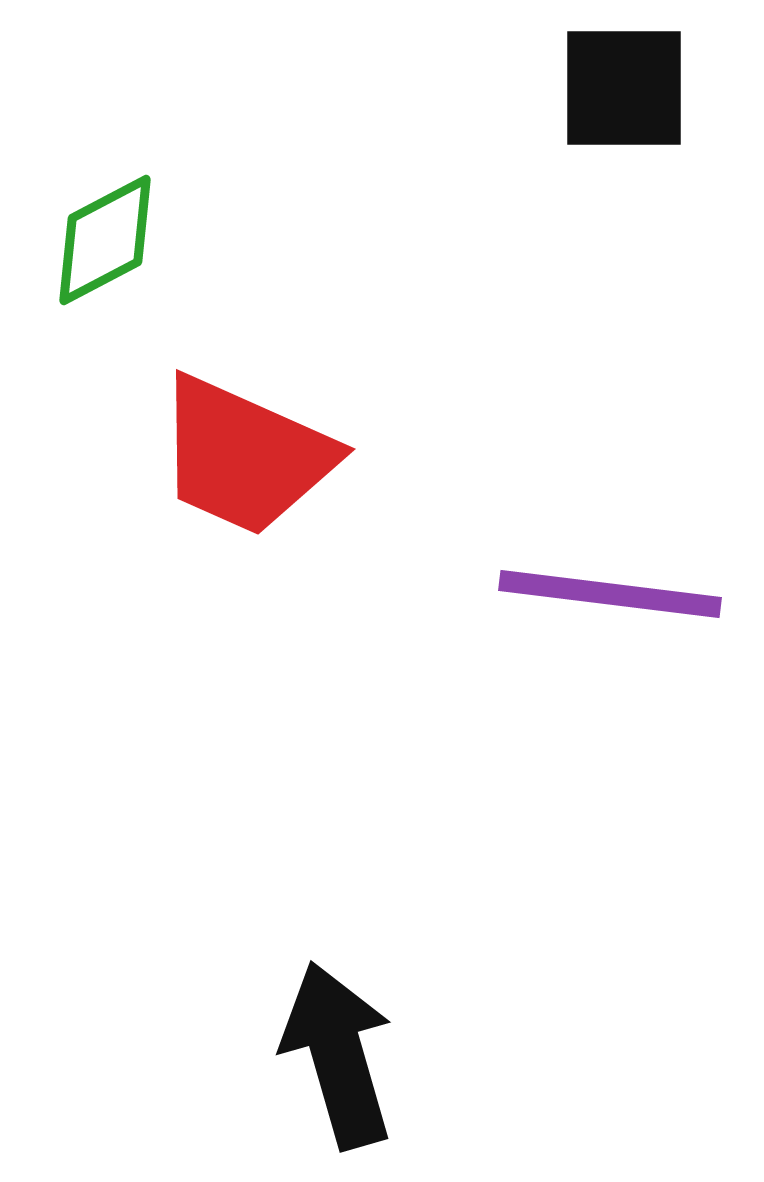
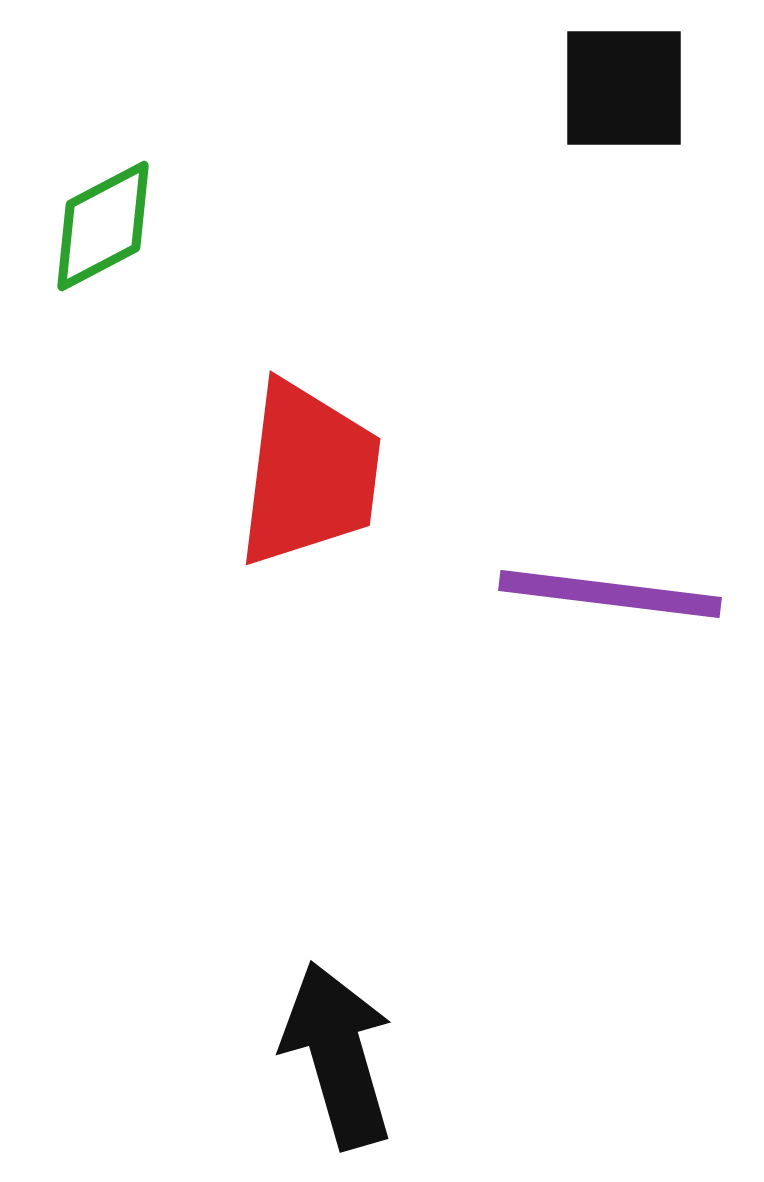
green diamond: moved 2 px left, 14 px up
red trapezoid: moved 64 px right, 18 px down; rotated 107 degrees counterclockwise
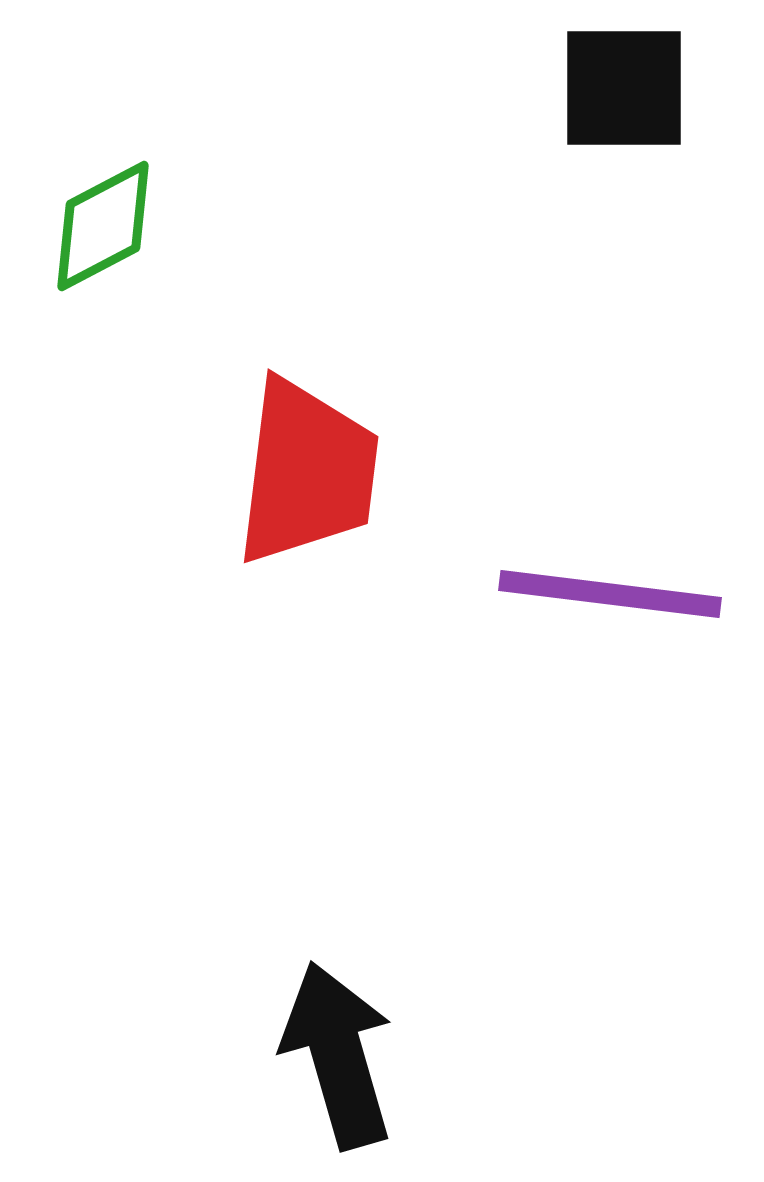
red trapezoid: moved 2 px left, 2 px up
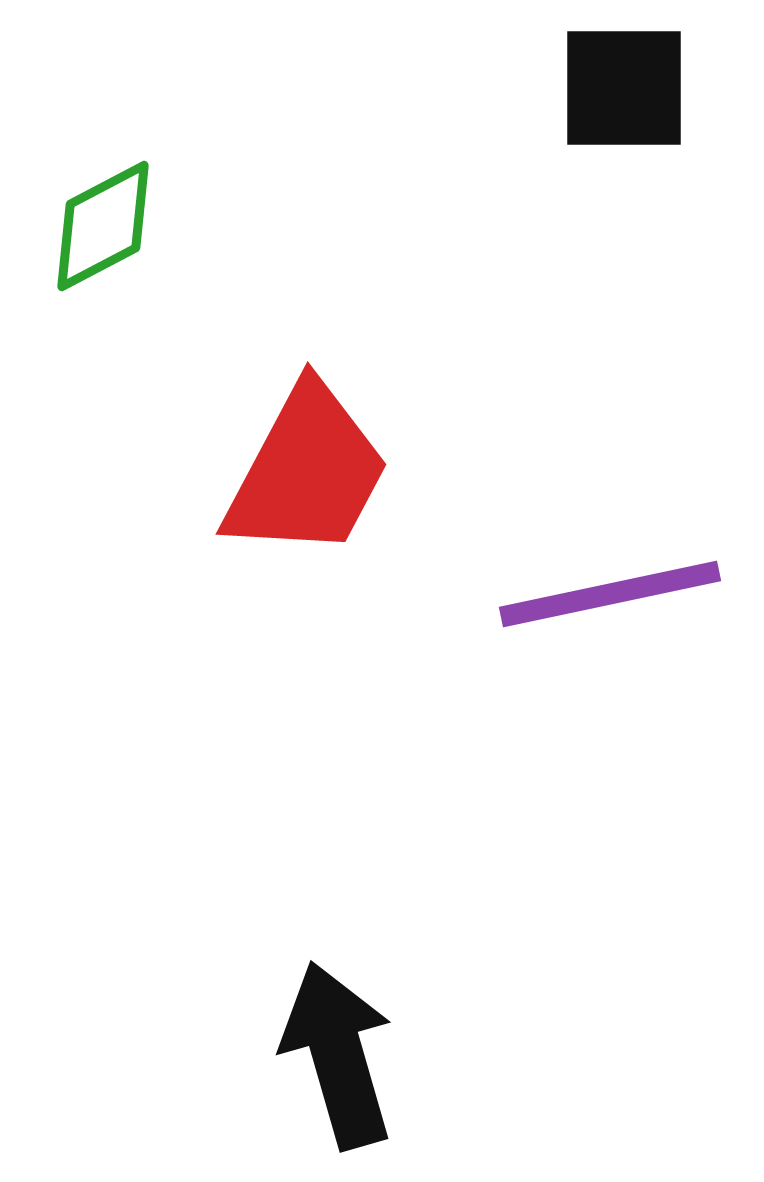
red trapezoid: rotated 21 degrees clockwise
purple line: rotated 19 degrees counterclockwise
